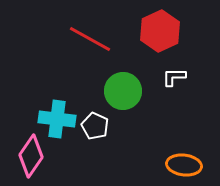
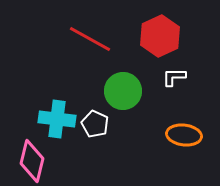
red hexagon: moved 5 px down
white pentagon: moved 2 px up
pink diamond: moved 1 px right, 5 px down; rotated 21 degrees counterclockwise
orange ellipse: moved 30 px up
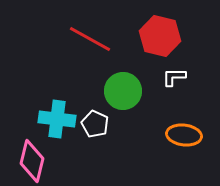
red hexagon: rotated 21 degrees counterclockwise
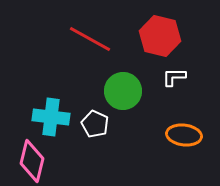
cyan cross: moved 6 px left, 2 px up
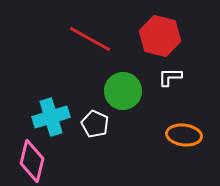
white L-shape: moved 4 px left
cyan cross: rotated 24 degrees counterclockwise
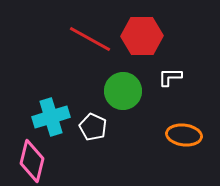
red hexagon: moved 18 px left; rotated 15 degrees counterclockwise
white pentagon: moved 2 px left, 3 px down
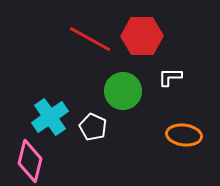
cyan cross: moved 1 px left; rotated 18 degrees counterclockwise
pink diamond: moved 2 px left
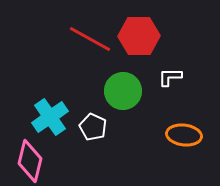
red hexagon: moved 3 px left
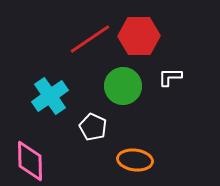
red line: rotated 63 degrees counterclockwise
green circle: moved 5 px up
cyan cross: moved 21 px up
orange ellipse: moved 49 px left, 25 px down
pink diamond: rotated 15 degrees counterclockwise
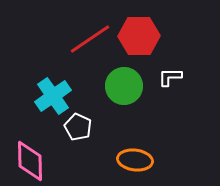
green circle: moved 1 px right
cyan cross: moved 3 px right
white pentagon: moved 15 px left
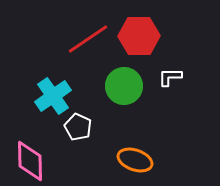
red line: moved 2 px left
orange ellipse: rotated 12 degrees clockwise
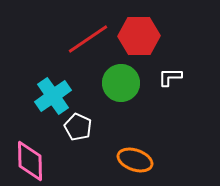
green circle: moved 3 px left, 3 px up
